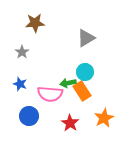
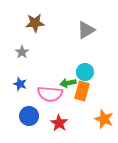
gray triangle: moved 8 px up
orange rectangle: rotated 48 degrees clockwise
orange star: moved 1 px down; rotated 24 degrees counterclockwise
red star: moved 11 px left
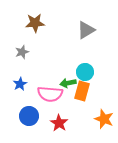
gray star: rotated 16 degrees clockwise
blue star: rotated 24 degrees clockwise
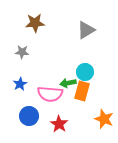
gray star: rotated 24 degrees clockwise
red star: moved 1 px down
